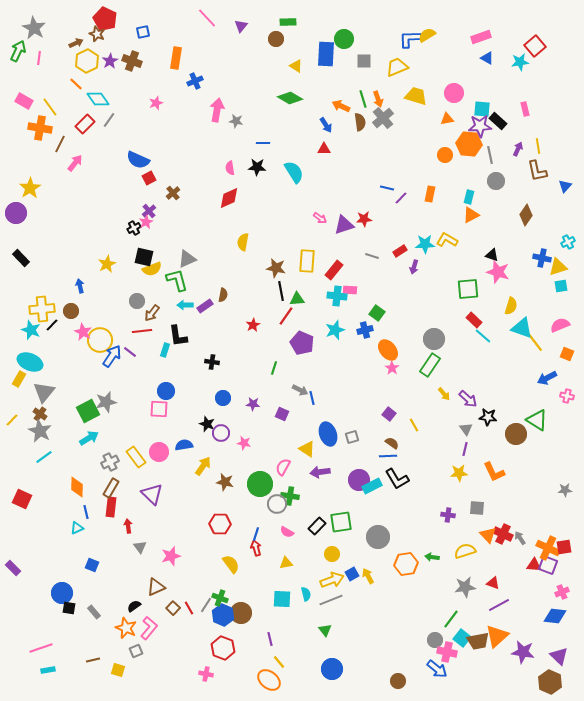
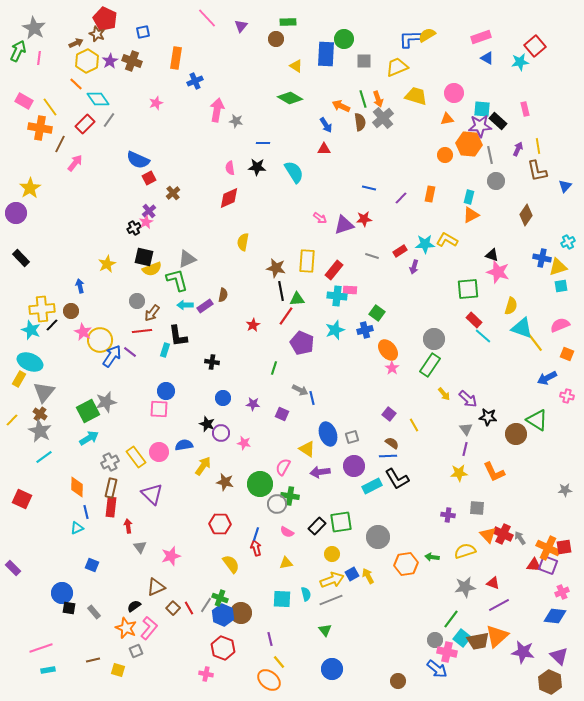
blue line at (387, 188): moved 18 px left
purple circle at (359, 480): moved 5 px left, 14 px up
brown rectangle at (111, 488): rotated 18 degrees counterclockwise
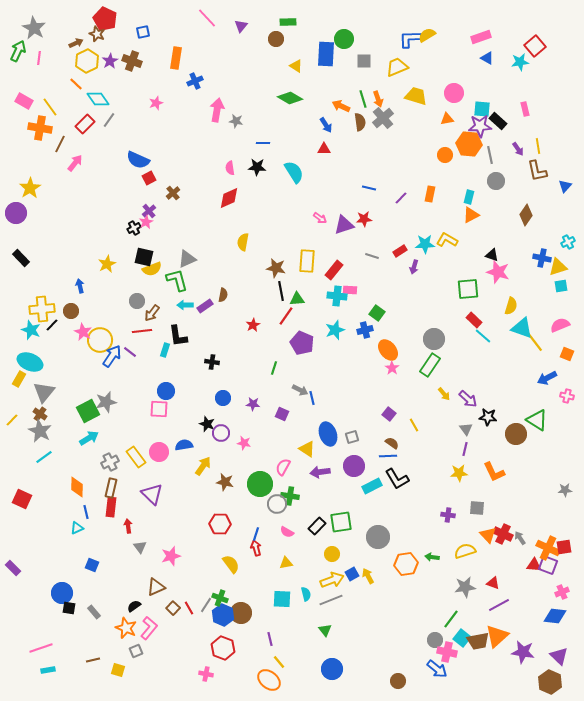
purple arrow at (518, 149): rotated 120 degrees clockwise
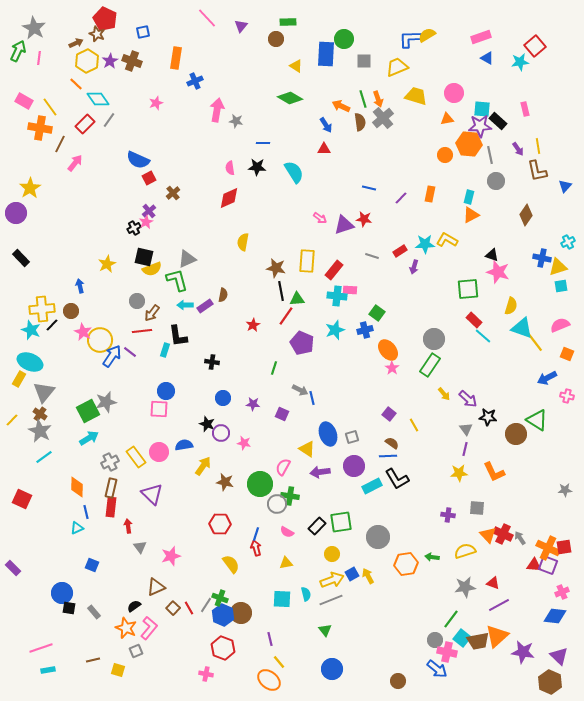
red star at (364, 219): rotated 14 degrees clockwise
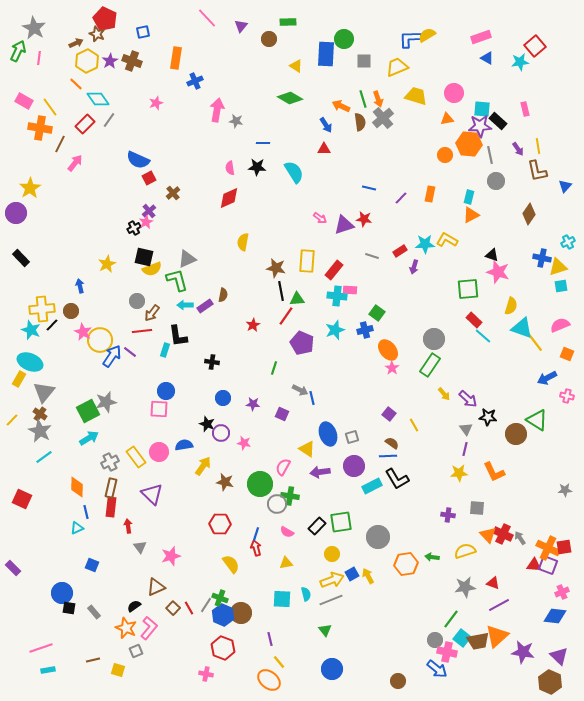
brown circle at (276, 39): moved 7 px left
brown diamond at (526, 215): moved 3 px right, 1 px up
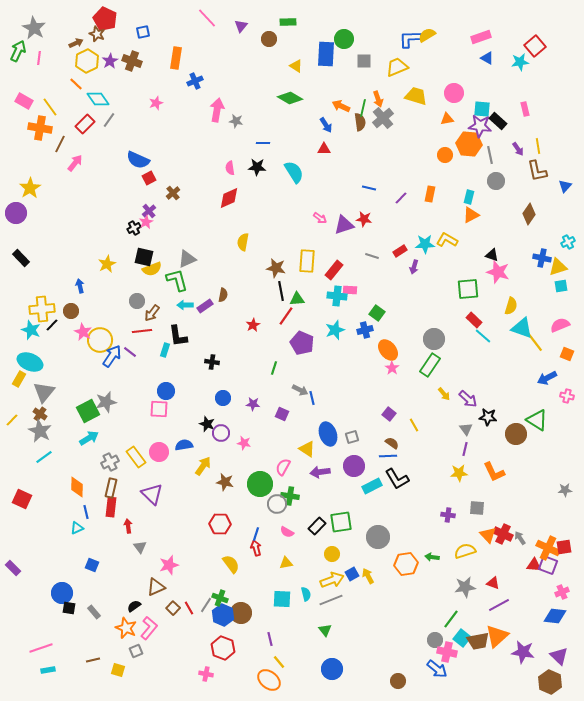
green line at (363, 99): moved 9 px down; rotated 30 degrees clockwise
purple star at (480, 126): rotated 10 degrees clockwise
pink star at (171, 556): moved 2 px left, 9 px down
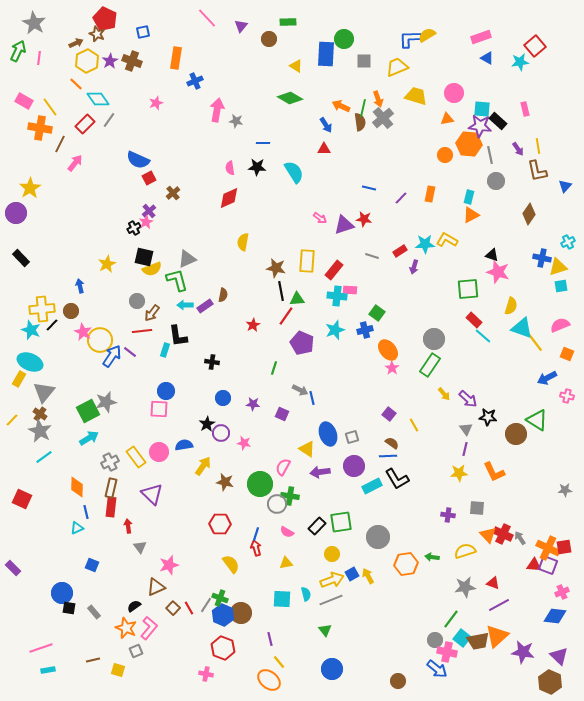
gray star at (34, 28): moved 5 px up
black star at (207, 424): rotated 21 degrees clockwise
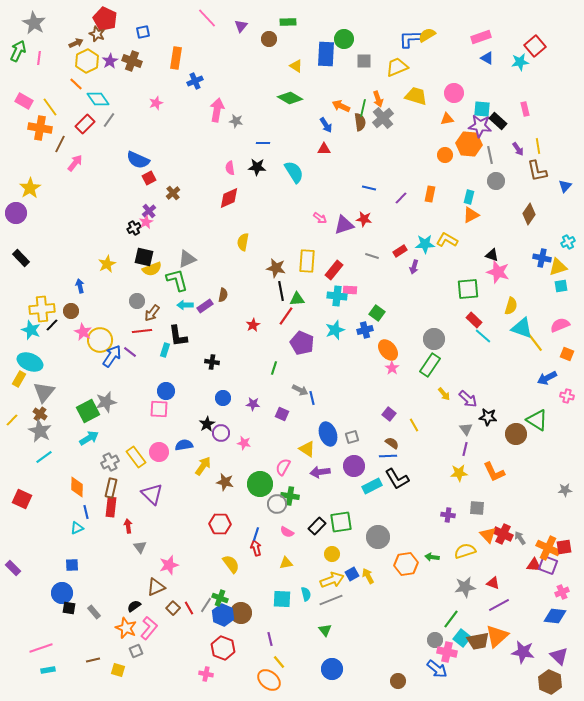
blue square at (92, 565): moved 20 px left; rotated 24 degrees counterclockwise
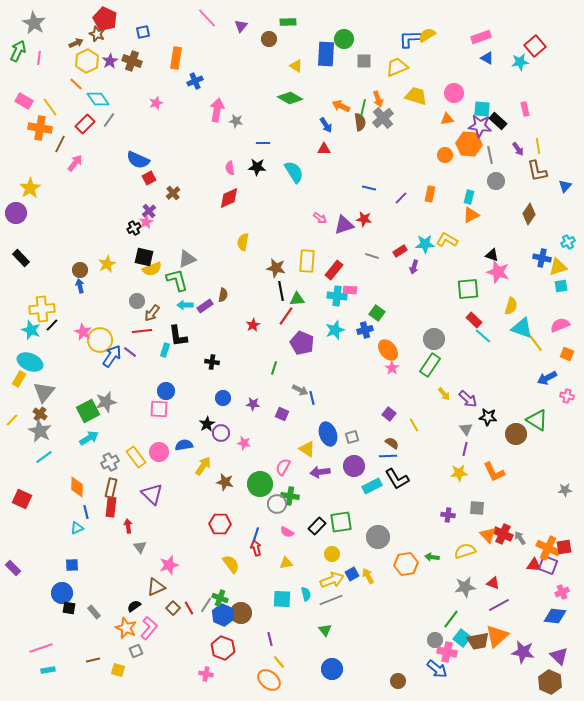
brown circle at (71, 311): moved 9 px right, 41 px up
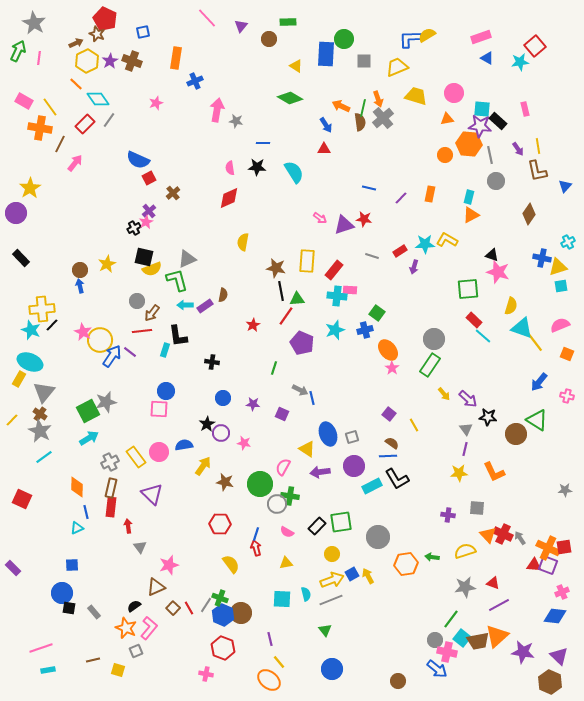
blue arrow at (547, 378): moved 8 px left, 4 px down; rotated 24 degrees counterclockwise
